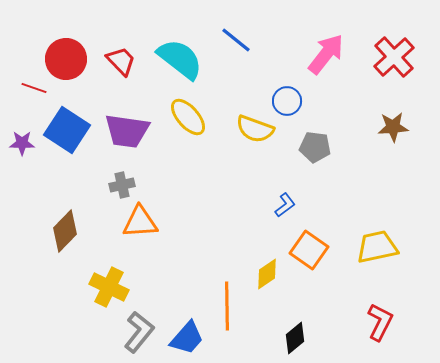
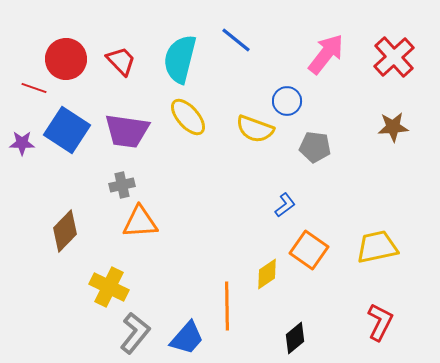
cyan semicircle: rotated 114 degrees counterclockwise
gray L-shape: moved 4 px left, 1 px down
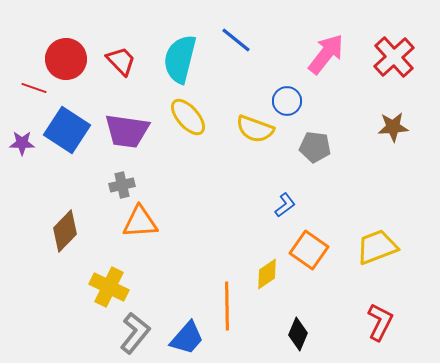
yellow trapezoid: rotated 9 degrees counterclockwise
black diamond: moved 3 px right, 4 px up; rotated 28 degrees counterclockwise
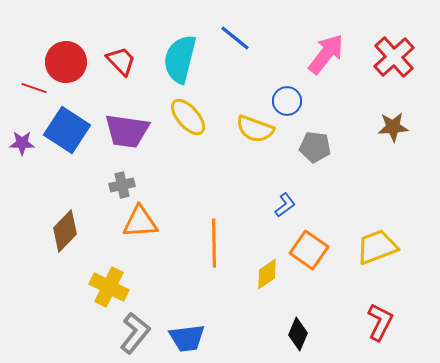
blue line: moved 1 px left, 2 px up
red circle: moved 3 px down
orange line: moved 13 px left, 63 px up
blue trapezoid: rotated 42 degrees clockwise
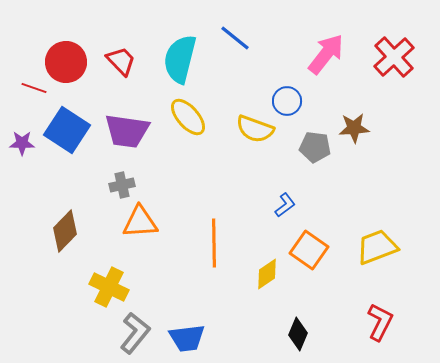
brown star: moved 39 px left, 1 px down
